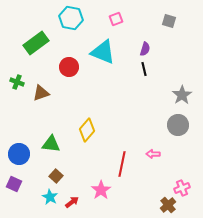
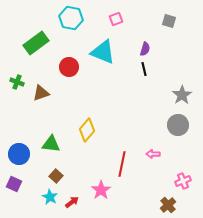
pink cross: moved 1 px right, 7 px up
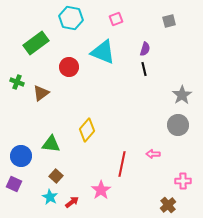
gray square: rotated 32 degrees counterclockwise
brown triangle: rotated 18 degrees counterclockwise
blue circle: moved 2 px right, 2 px down
pink cross: rotated 21 degrees clockwise
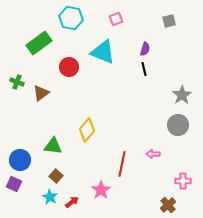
green rectangle: moved 3 px right
green triangle: moved 2 px right, 2 px down
blue circle: moved 1 px left, 4 px down
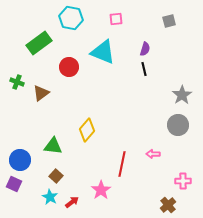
pink square: rotated 16 degrees clockwise
